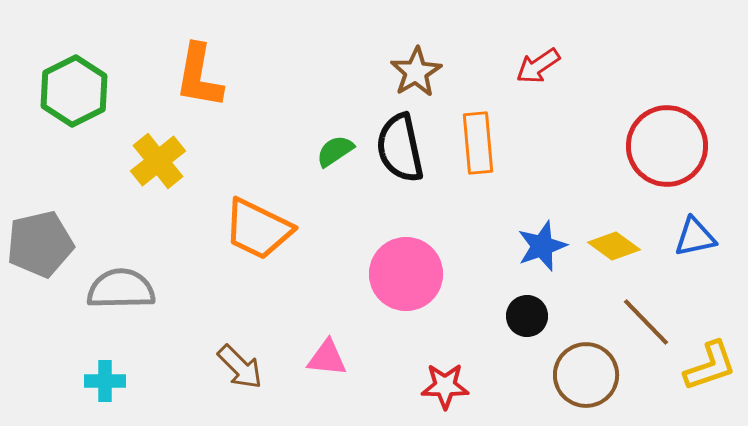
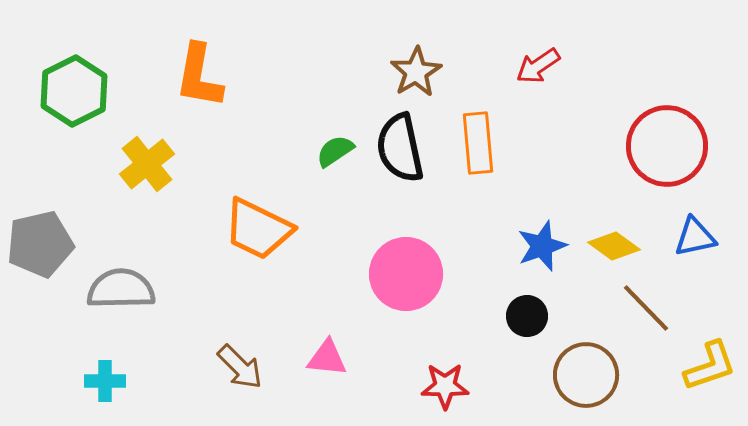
yellow cross: moved 11 px left, 3 px down
brown line: moved 14 px up
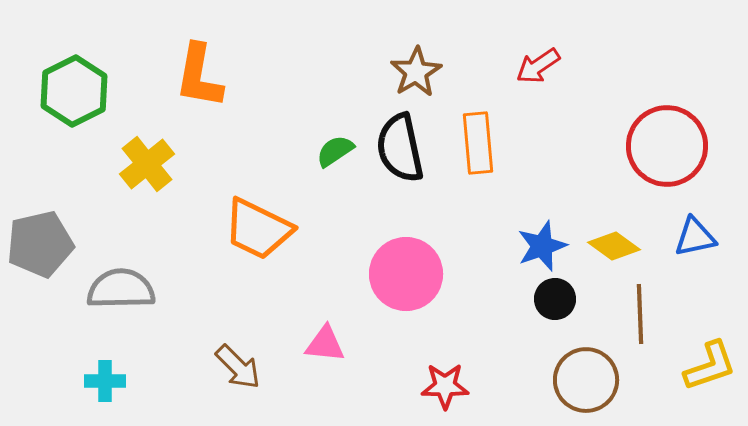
brown line: moved 6 px left, 6 px down; rotated 42 degrees clockwise
black circle: moved 28 px right, 17 px up
pink triangle: moved 2 px left, 14 px up
brown arrow: moved 2 px left
brown circle: moved 5 px down
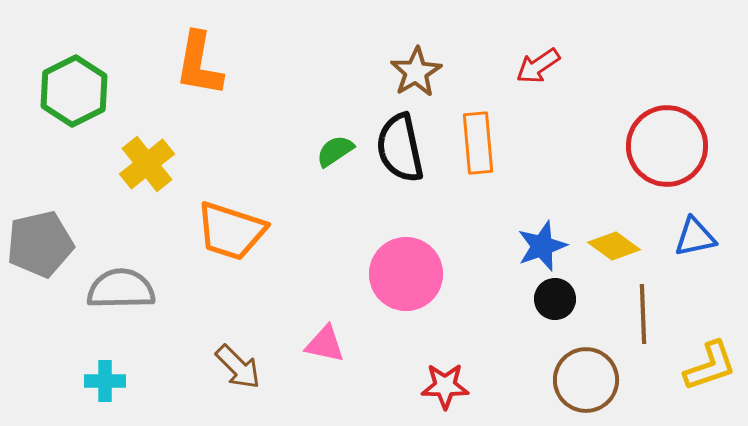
orange L-shape: moved 12 px up
orange trapezoid: moved 27 px left, 2 px down; rotated 8 degrees counterclockwise
brown line: moved 3 px right
pink triangle: rotated 6 degrees clockwise
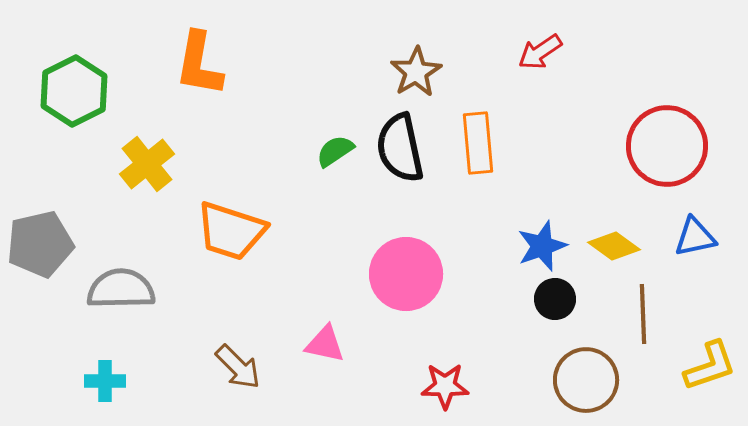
red arrow: moved 2 px right, 14 px up
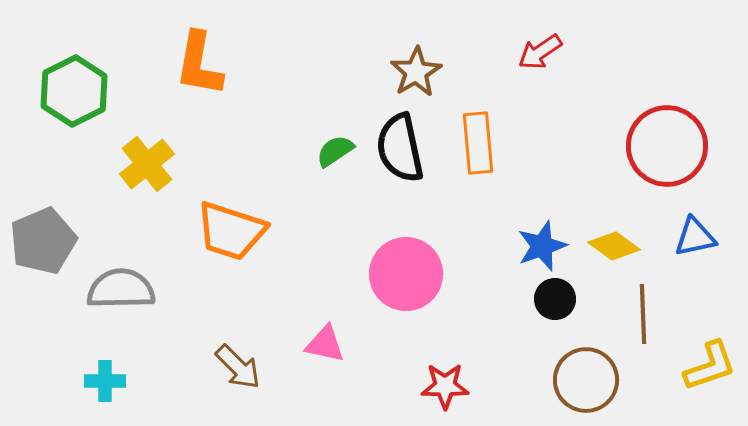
gray pentagon: moved 3 px right, 3 px up; rotated 10 degrees counterclockwise
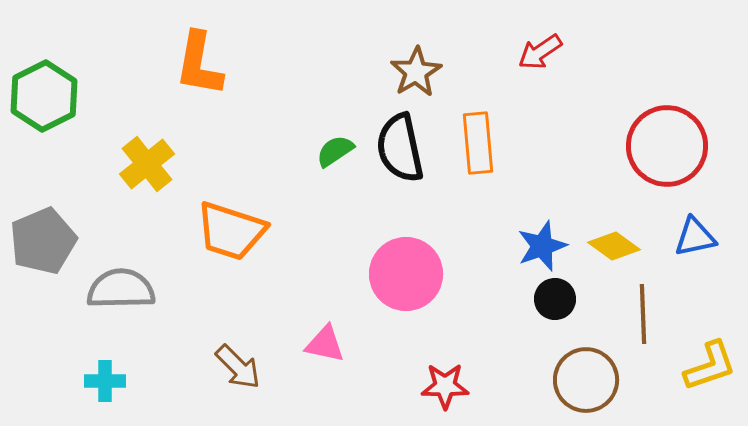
green hexagon: moved 30 px left, 5 px down
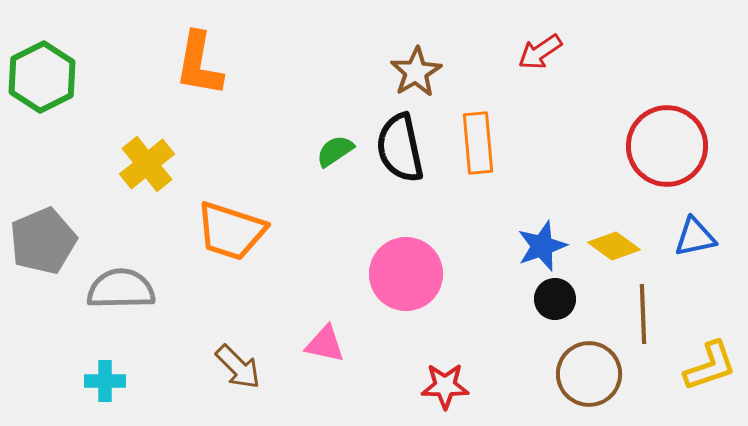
green hexagon: moved 2 px left, 19 px up
brown circle: moved 3 px right, 6 px up
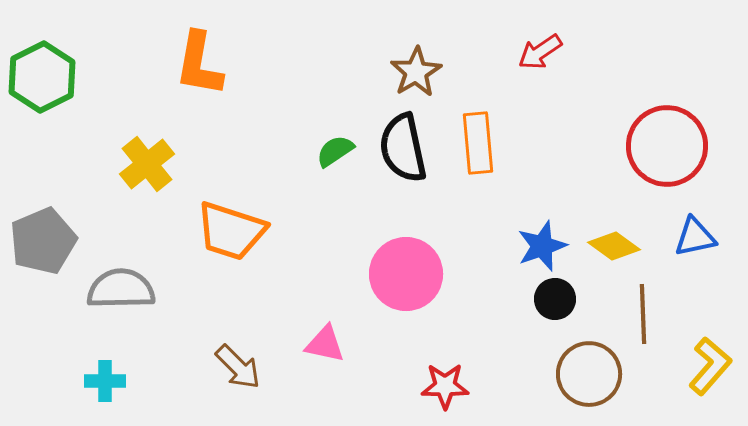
black semicircle: moved 3 px right
yellow L-shape: rotated 30 degrees counterclockwise
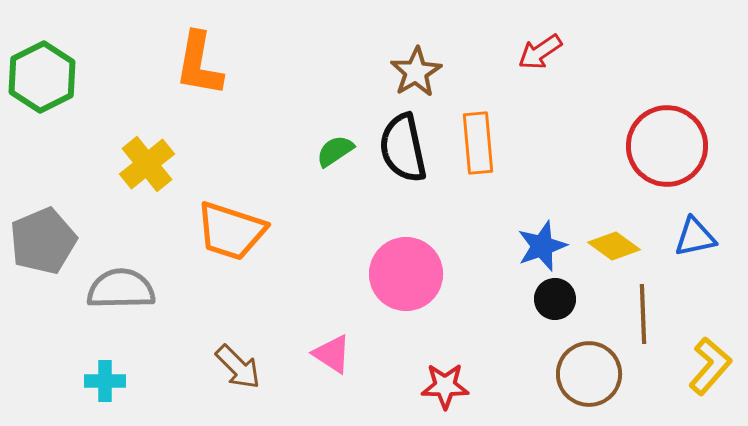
pink triangle: moved 7 px right, 10 px down; rotated 21 degrees clockwise
